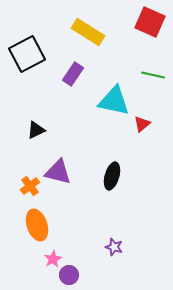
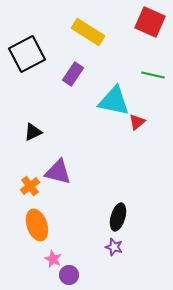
red triangle: moved 5 px left, 2 px up
black triangle: moved 3 px left, 2 px down
black ellipse: moved 6 px right, 41 px down
pink star: rotated 18 degrees counterclockwise
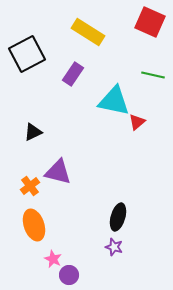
orange ellipse: moved 3 px left
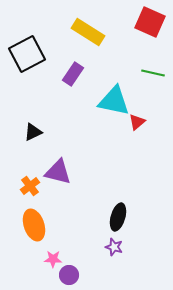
green line: moved 2 px up
pink star: rotated 24 degrees counterclockwise
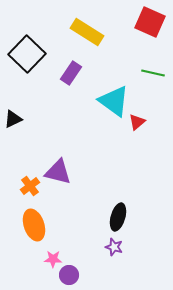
yellow rectangle: moved 1 px left
black square: rotated 18 degrees counterclockwise
purple rectangle: moved 2 px left, 1 px up
cyan triangle: rotated 24 degrees clockwise
black triangle: moved 20 px left, 13 px up
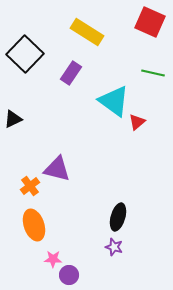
black square: moved 2 px left
purple triangle: moved 1 px left, 3 px up
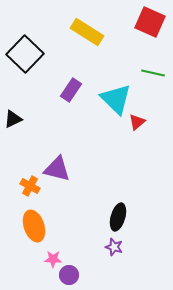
purple rectangle: moved 17 px down
cyan triangle: moved 2 px right, 2 px up; rotated 8 degrees clockwise
orange cross: rotated 24 degrees counterclockwise
orange ellipse: moved 1 px down
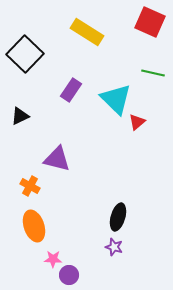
black triangle: moved 7 px right, 3 px up
purple triangle: moved 10 px up
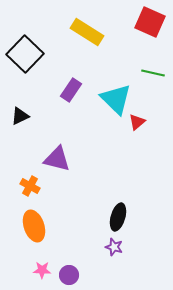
pink star: moved 11 px left, 11 px down
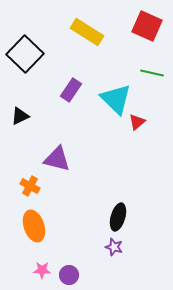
red square: moved 3 px left, 4 px down
green line: moved 1 px left
